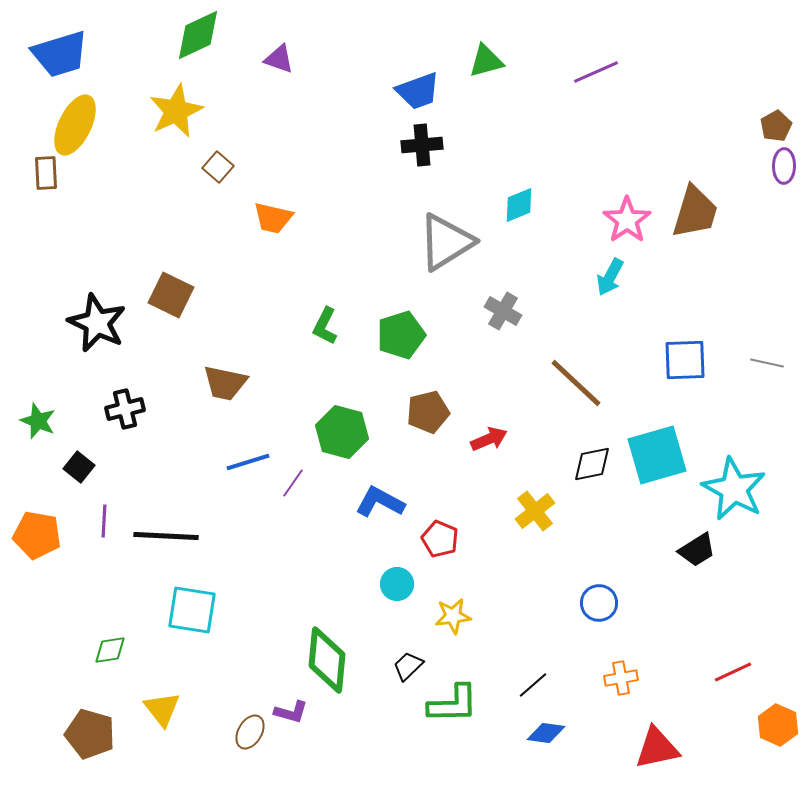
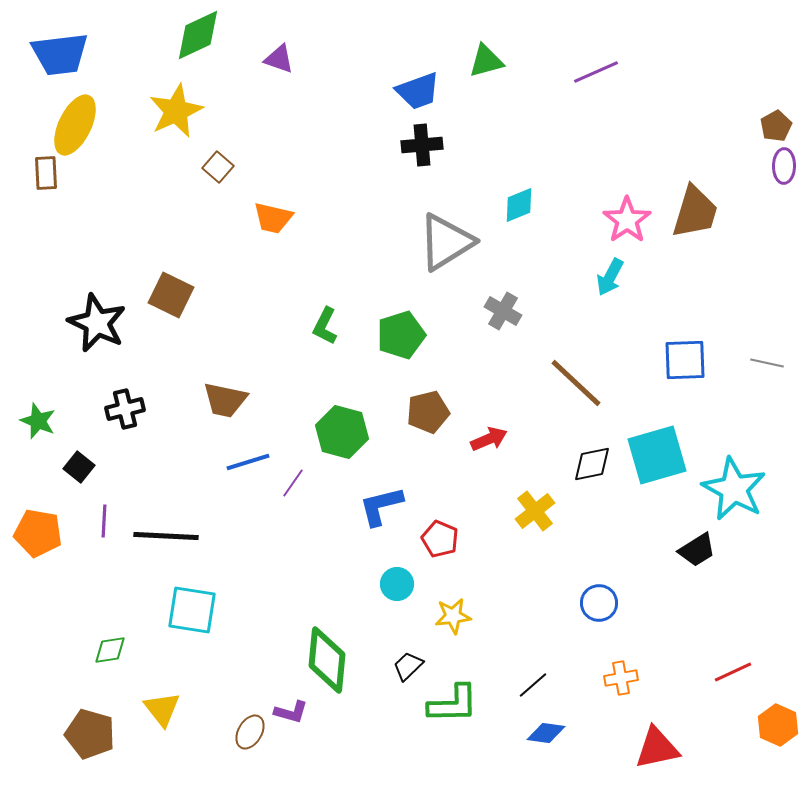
blue trapezoid at (60, 54): rotated 10 degrees clockwise
brown trapezoid at (225, 383): moved 17 px down
blue L-shape at (380, 502): moved 1 px right, 4 px down; rotated 42 degrees counterclockwise
orange pentagon at (37, 535): moved 1 px right, 2 px up
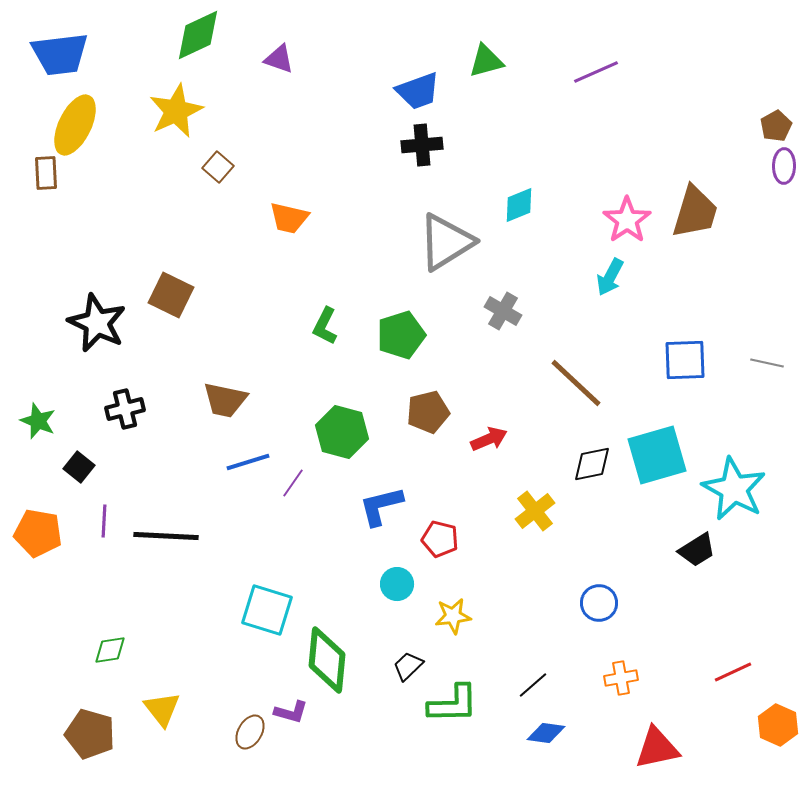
orange trapezoid at (273, 218): moved 16 px right
red pentagon at (440, 539): rotated 9 degrees counterclockwise
cyan square at (192, 610): moved 75 px right; rotated 8 degrees clockwise
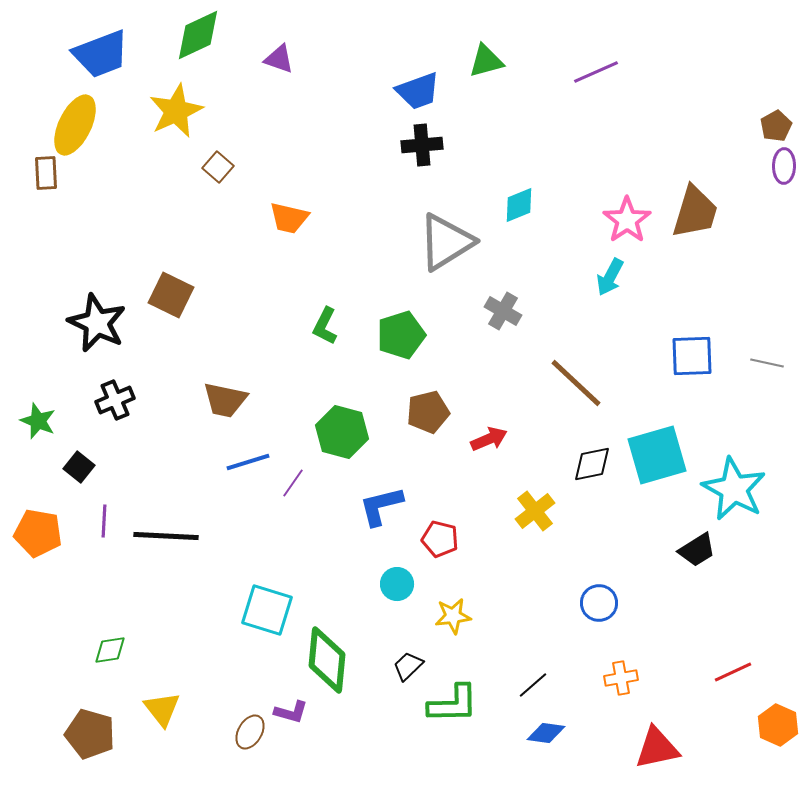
blue trapezoid at (60, 54): moved 41 px right; rotated 14 degrees counterclockwise
blue square at (685, 360): moved 7 px right, 4 px up
black cross at (125, 409): moved 10 px left, 9 px up; rotated 9 degrees counterclockwise
